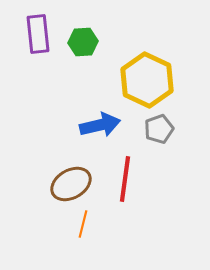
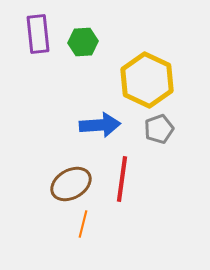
blue arrow: rotated 9 degrees clockwise
red line: moved 3 px left
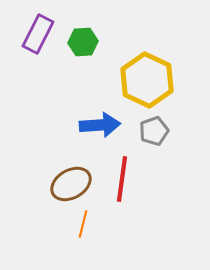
purple rectangle: rotated 33 degrees clockwise
gray pentagon: moved 5 px left, 2 px down
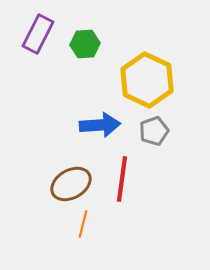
green hexagon: moved 2 px right, 2 px down
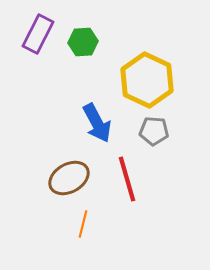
green hexagon: moved 2 px left, 2 px up
blue arrow: moved 3 px left, 2 px up; rotated 66 degrees clockwise
gray pentagon: rotated 24 degrees clockwise
red line: moved 5 px right; rotated 24 degrees counterclockwise
brown ellipse: moved 2 px left, 6 px up
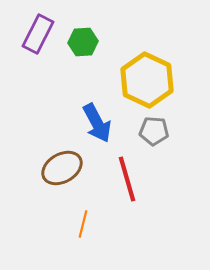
brown ellipse: moved 7 px left, 10 px up
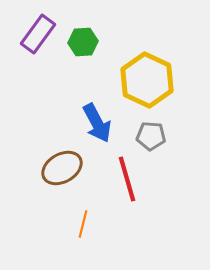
purple rectangle: rotated 9 degrees clockwise
gray pentagon: moved 3 px left, 5 px down
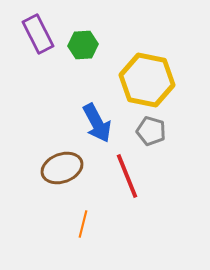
purple rectangle: rotated 63 degrees counterclockwise
green hexagon: moved 3 px down
yellow hexagon: rotated 14 degrees counterclockwise
gray pentagon: moved 5 px up; rotated 12 degrees clockwise
brown ellipse: rotated 9 degrees clockwise
red line: moved 3 px up; rotated 6 degrees counterclockwise
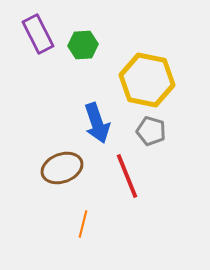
blue arrow: rotated 9 degrees clockwise
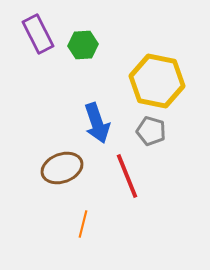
yellow hexagon: moved 10 px right, 1 px down
